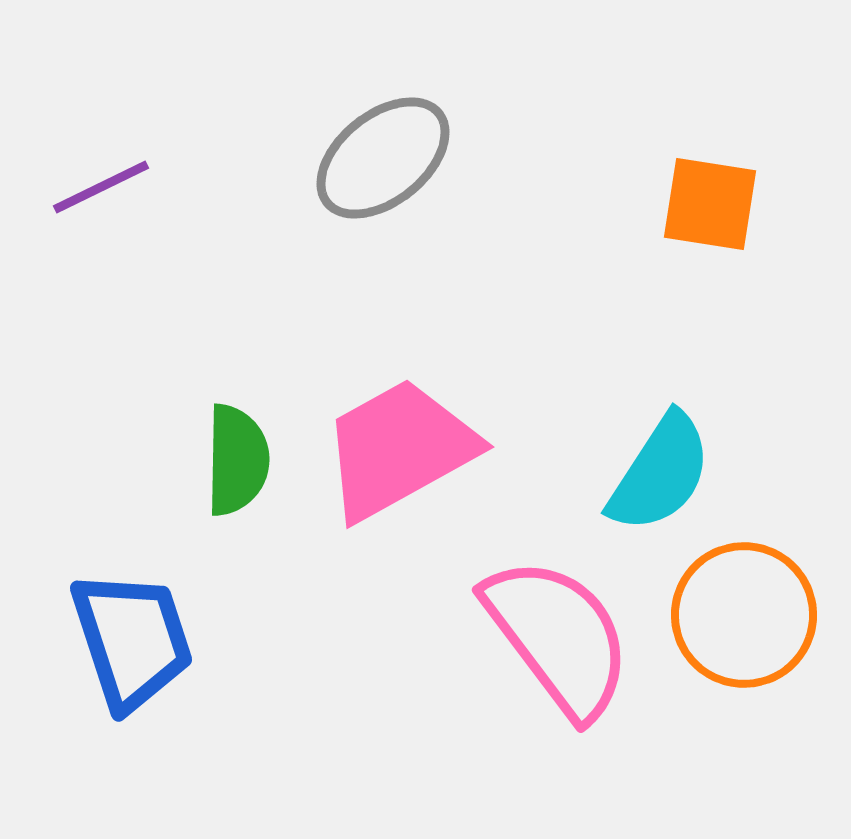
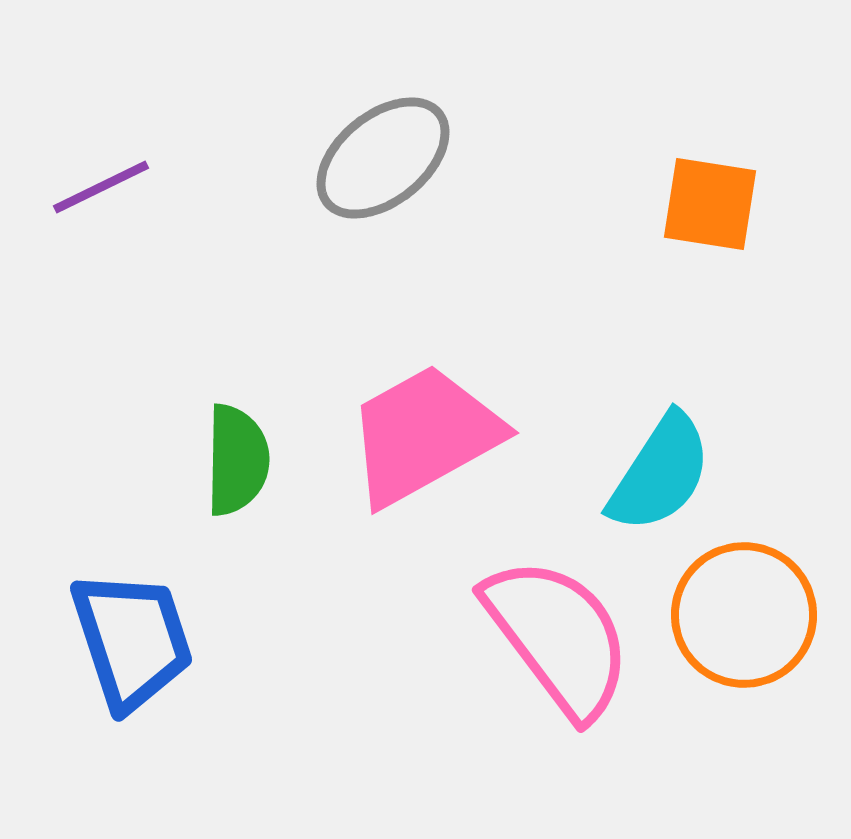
pink trapezoid: moved 25 px right, 14 px up
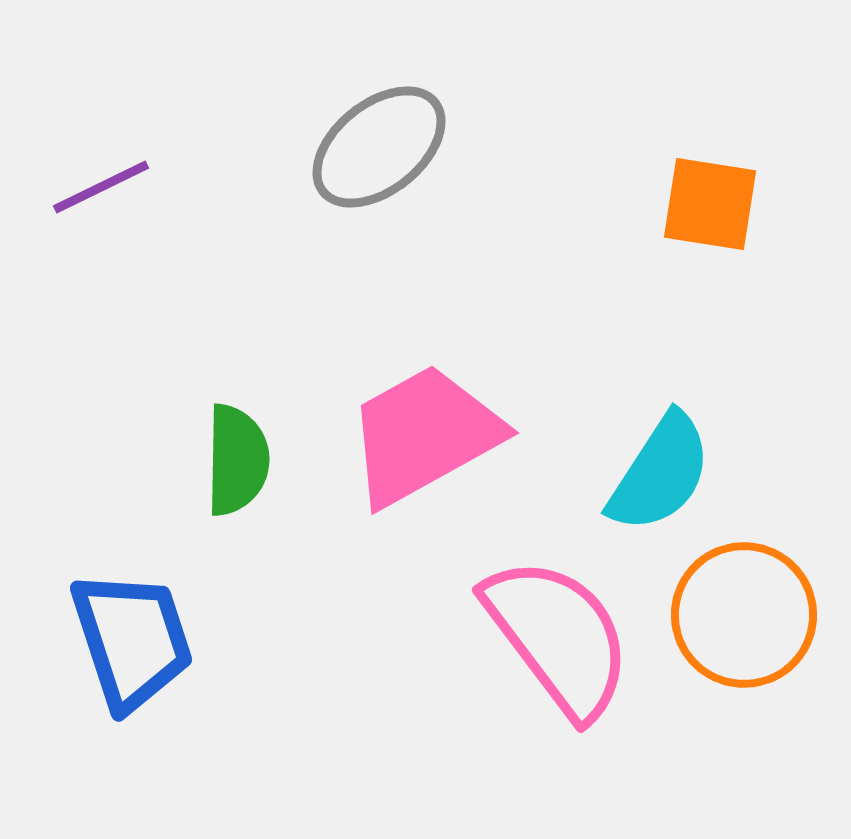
gray ellipse: moved 4 px left, 11 px up
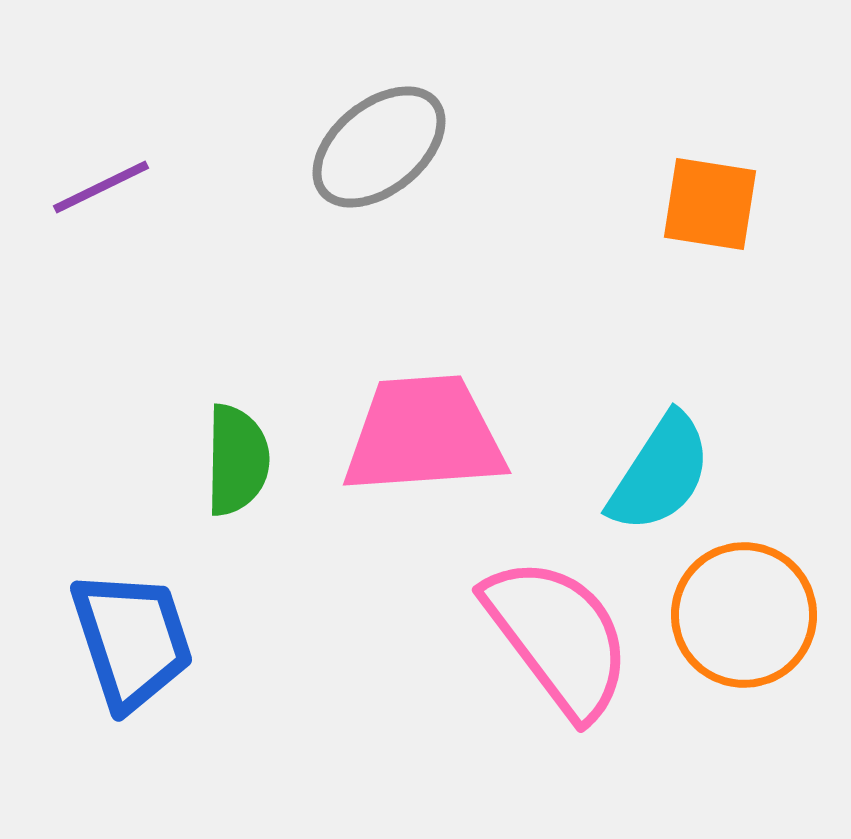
pink trapezoid: rotated 25 degrees clockwise
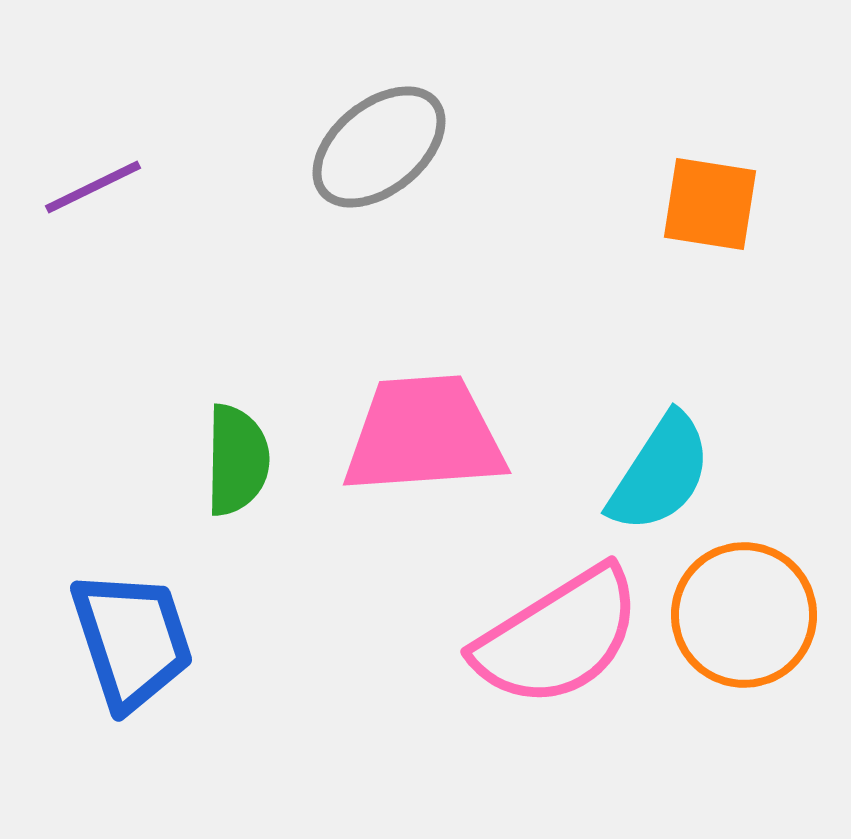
purple line: moved 8 px left
pink semicircle: rotated 95 degrees clockwise
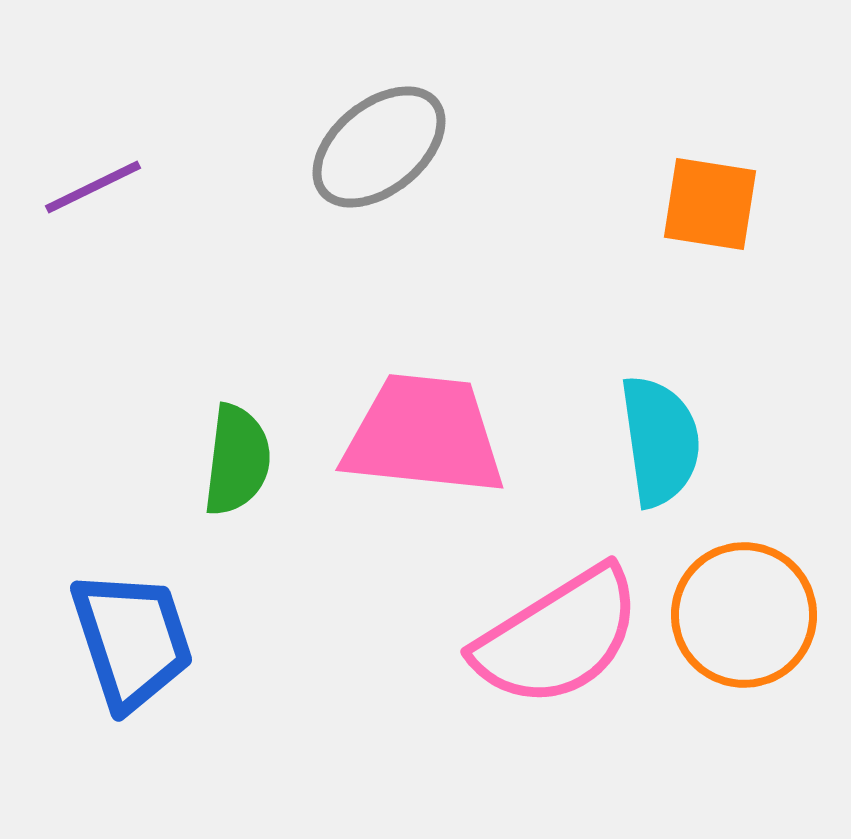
pink trapezoid: rotated 10 degrees clockwise
green semicircle: rotated 6 degrees clockwise
cyan semicircle: moved 32 px up; rotated 41 degrees counterclockwise
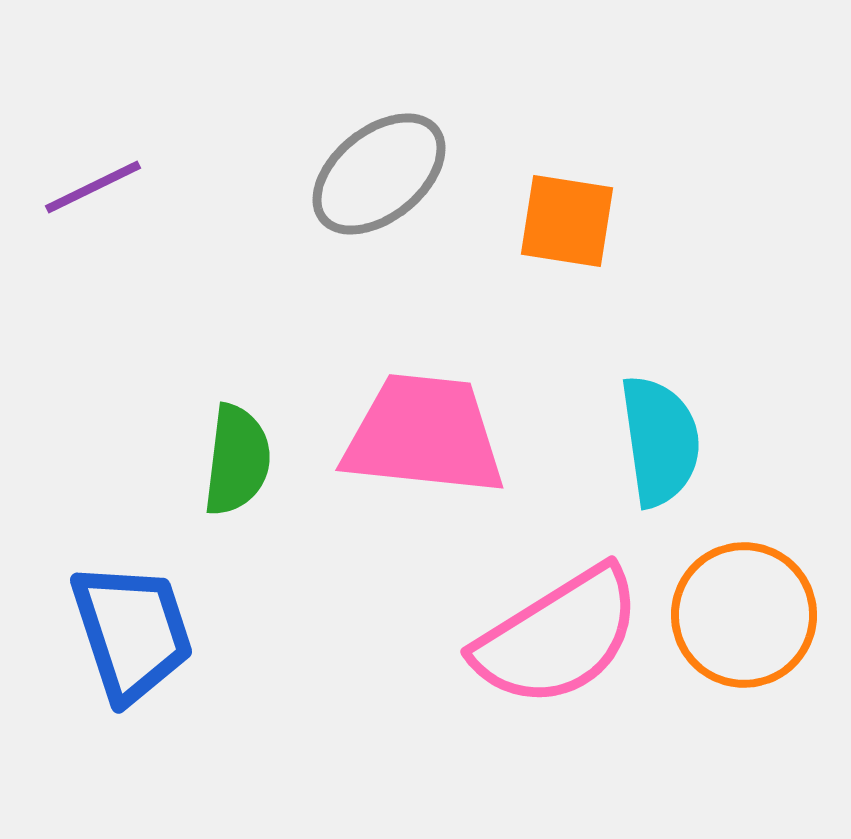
gray ellipse: moved 27 px down
orange square: moved 143 px left, 17 px down
blue trapezoid: moved 8 px up
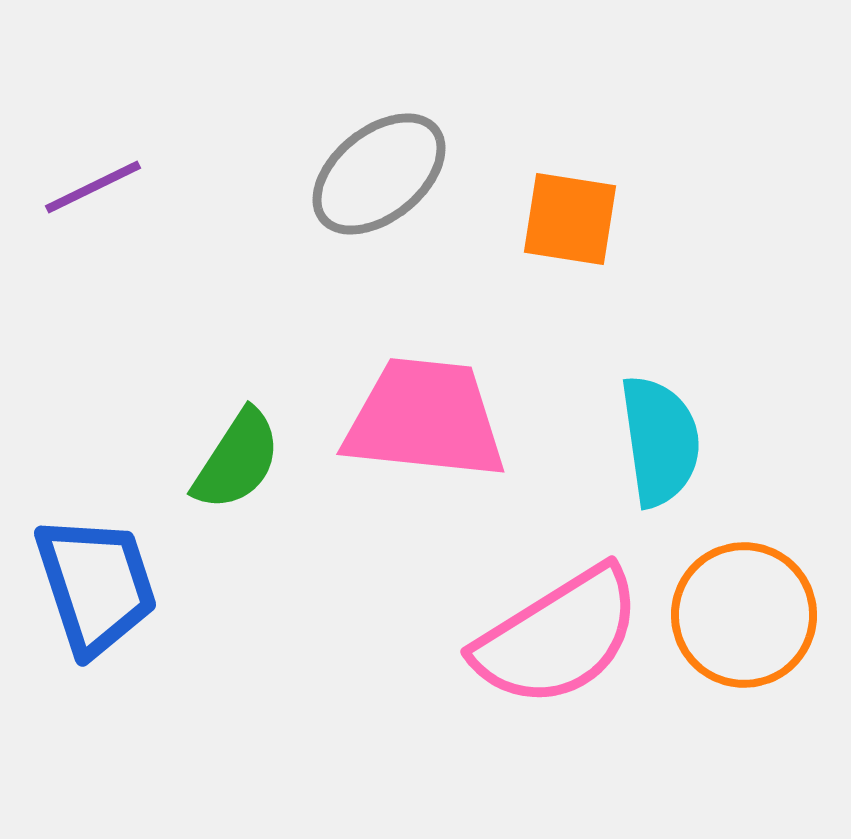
orange square: moved 3 px right, 2 px up
pink trapezoid: moved 1 px right, 16 px up
green semicircle: rotated 26 degrees clockwise
blue trapezoid: moved 36 px left, 47 px up
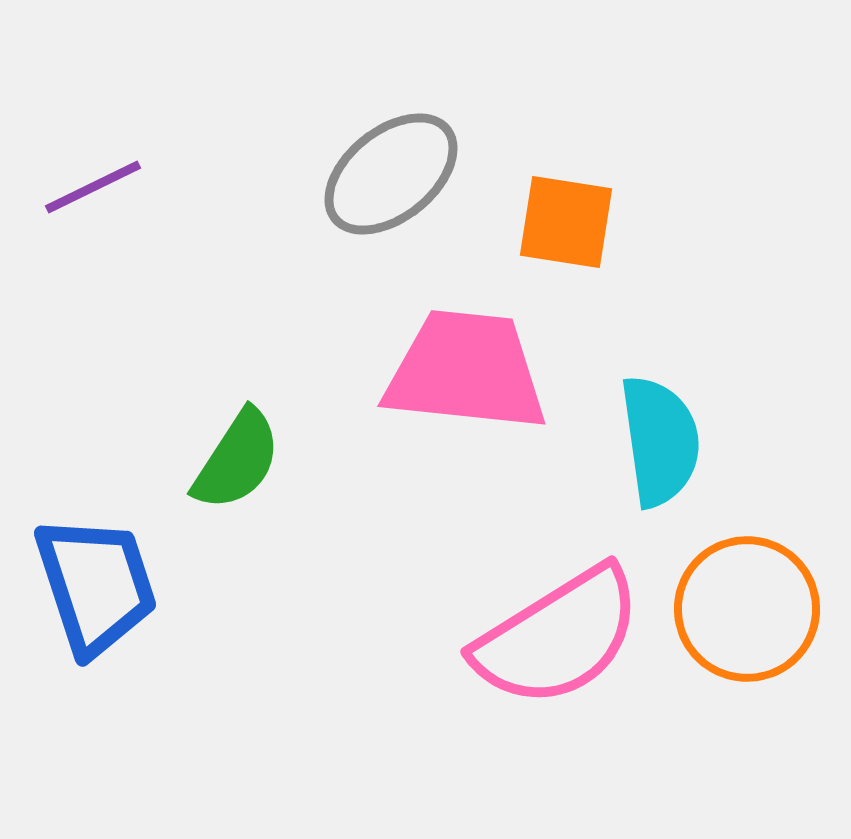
gray ellipse: moved 12 px right
orange square: moved 4 px left, 3 px down
pink trapezoid: moved 41 px right, 48 px up
orange circle: moved 3 px right, 6 px up
